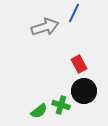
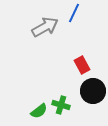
gray arrow: rotated 12 degrees counterclockwise
red rectangle: moved 3 px right, 1 px down
black circle: moved 9 px right
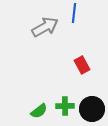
blue line: rotated 18 degrees counterclockwise
black circle: moved 1 px left, 18 px down
green cross: moved 4 px right, 1 px down; rotated 18 degrees counterclockwise
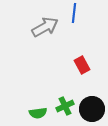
green cross: rotated 24 degrees counterclockwise
green semicircle: moved 1 px left, 2 px down; rotated 30 degrees clockwise
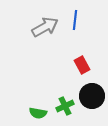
blue line: moved 1 px right, 7 px down
black circle: moved 13 px up
green semicircle: rotated 18 degrees clockwise
